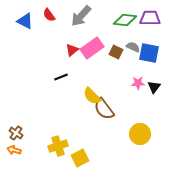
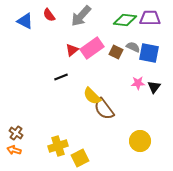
yellow circle: moved 7 px down
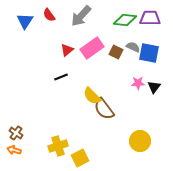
blue triangle: rotated 36 degrees clockwise
red triangle: moved 5 px left
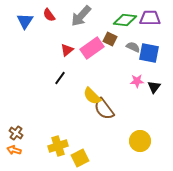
brown square: moved 6 px left, 13 px up
black line: moved 1 px left, 1 px down; rotated 32 degrees counterclockwise
pink star: moved 1 px left, 2 px up
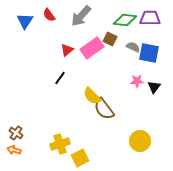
yellow cross: moved 2 px right, 2 px up
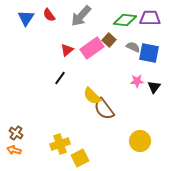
blue triangle: moved 1 px right, 3 px up
brown square: moved 1 px left, 1 px down; rotated 16 degrees clockwise
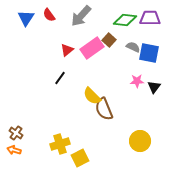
brown semicircle: rotated 15 degrees clockwise
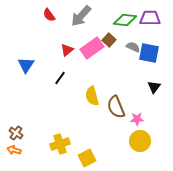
blue triangle: moved 47 px down
pink star: moved 38 px down
yellow semicircle: rotated 30 degrees clockwise
brown semicircle: moved 12 px right, 2 px up
yellow square: moved 7 px right
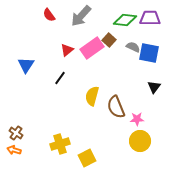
yellow semicircle: rotated 30 degrees clockwise
